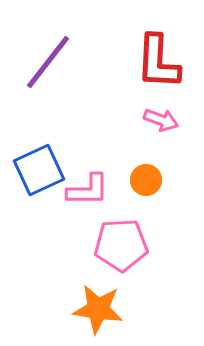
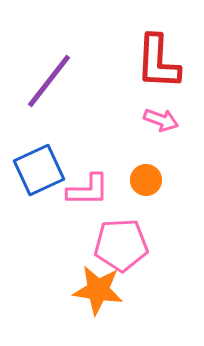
purple line: moved 1 px right, 19 px down
orange star: moved 19 px up
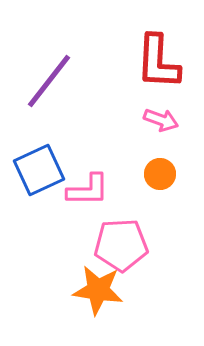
orange circle: moved 14 px right, 6 px up
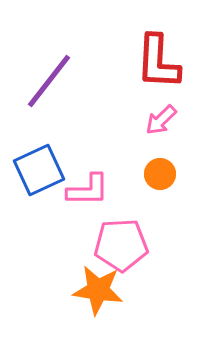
pink arrow: rotated 116 degrees clockwise
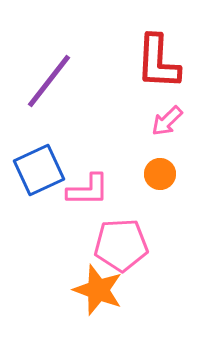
pink arrow: moved 6 px right, 1 px down
orange star: rotated 12 degrees clockwise
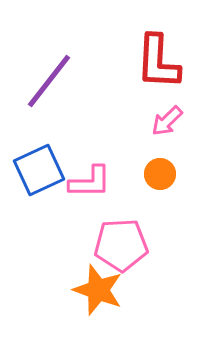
pink L-shape: moved 2 px right, 8 px up
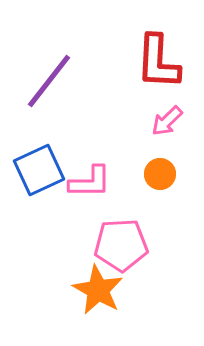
orange star: rotated 9 degrees clockwise
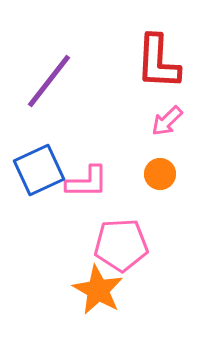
pink L-shape: moved 3 px left
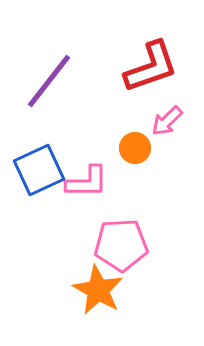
red L-shape: moved 7 px left, 5 px down; rotated 112 degrees counterclockwise
orange circle: moved 25 px left, 26 px up
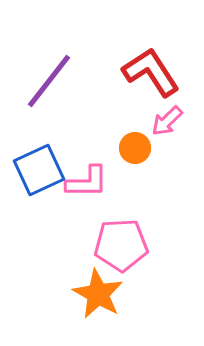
red L-shape: moved 5 px down; rotated 104 degrees counterclockwise
orange star: moved 4 px down
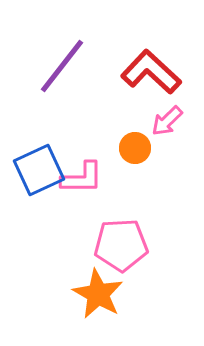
red L-shape: rotated 14 degrees counterclockwise
purple line: moved 13 px right, 15 px up
pink L-shape: moved 5 px left, 4 px up
